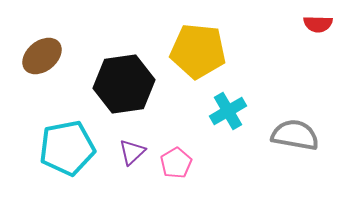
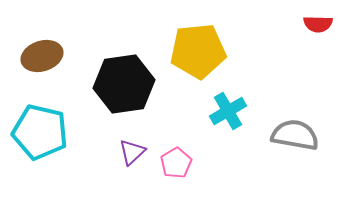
yellow pentagon: rotated 12 degrees counterclockwise
brown ellipse: rotated 21 degrees clockwise
cyan pentagon: moved 27 px left, 16 px up; rotated 24 degrees clockwise
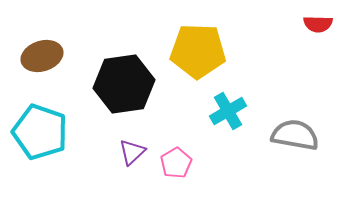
yellow pentagon: rotated 8 degrees clockwise
cyan pentagon: rotated 6 degrees clockwise
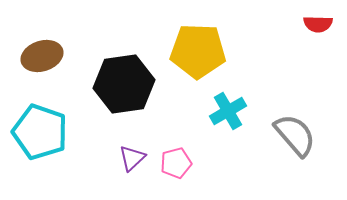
gray semicircle: rotated 39 degrees clockwise
purple triangle: moved 6 px down
pink pentagon: rotated 16 degrees clockwise
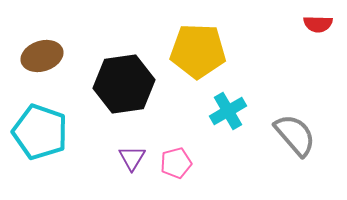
purple triangle: rotated 16 degrees counterclockwise
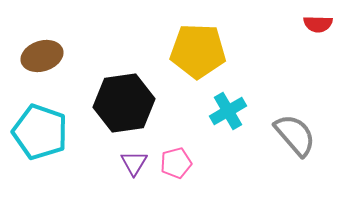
black hexagon: moved 19 px down
purple triangle: moved 2 px right, 5 px down
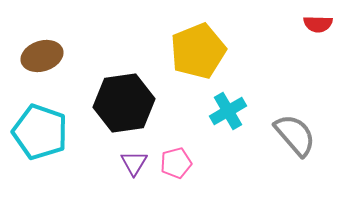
yellow pentagon: rotated 24 degrees counterclockwise
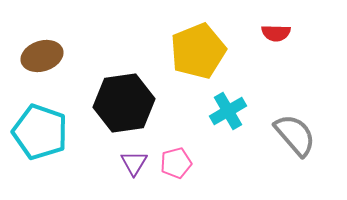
red semicircle: moved 42 px left, 9 px down
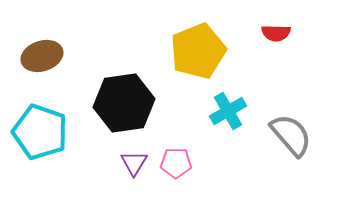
gray semicircle: moved 4 px left
pink pentagon: rotated 16 degrees clockwise
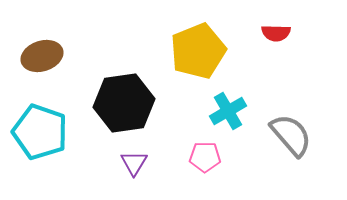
pink pentagon: moved 29 px right, 6 px up
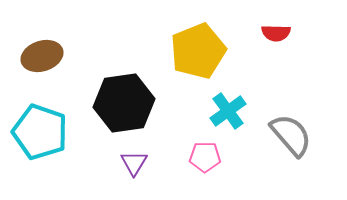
cyan cross: rotated 6 degrees counterclockwise
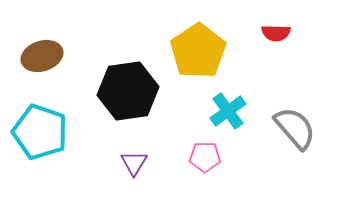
yellow pentagon: rotated 12 degrees counterclockwise
black hexagon: moved 4 px right, 12 px up
gray semicircle: moved 4 px right, 7 px up
